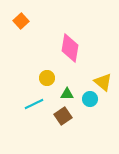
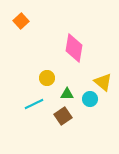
pink diamond: moved 4 px right
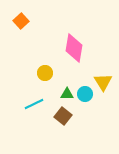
yellow circle: moved 2 px left, 5 px up
yellow triangle: rotated 18 degrees clockwise
cyan circle: moved 5 px left, 5 px up
brown square: rotated 18 degrees counterclockwise
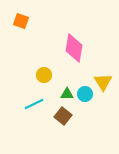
orange square: rotated 28 degrees counterclockwise
yellow circle: moved 1 px left, 2 px down
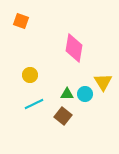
yellow circle: moved 14 px left
